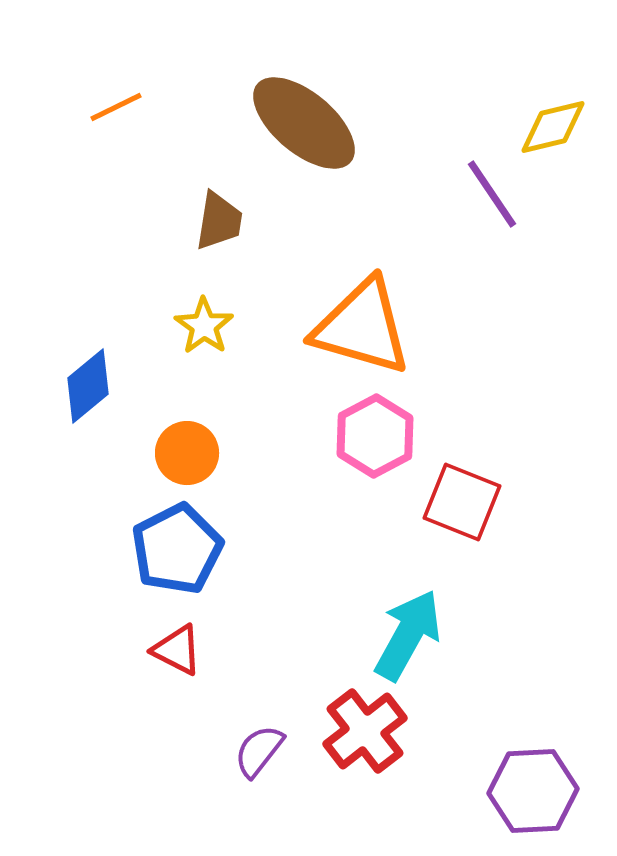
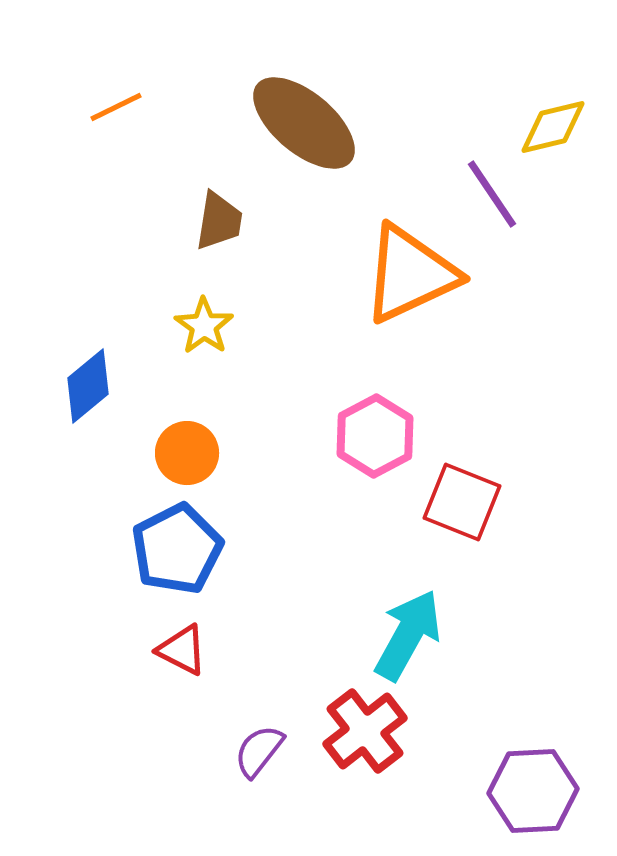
orange triangle: moved 48 px right, 53 px up; rotated 41 degrees counterclockwise
red triangle: moved 5 px right
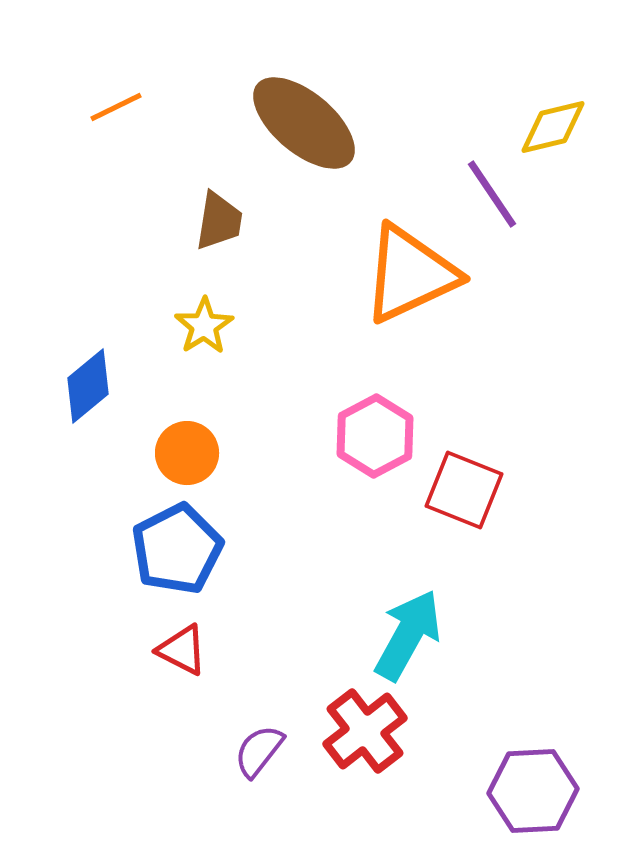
yellow star: rotated 4 degrees clockwise
red square: moved 2 px right, 12 px up
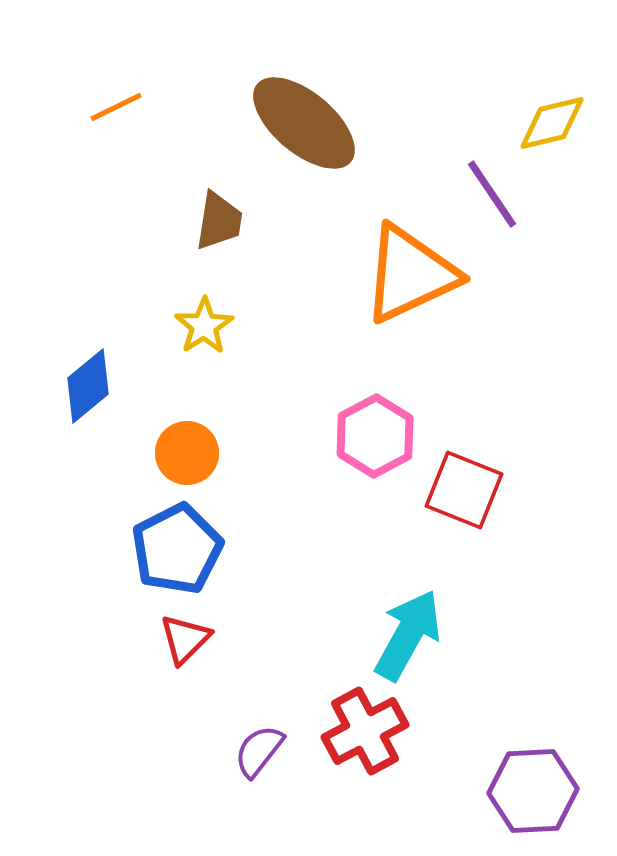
yellow diamond: moved 1 px left, 4 px up
red triangle: moved 3 px right, 11 px up; rotated 48 degrees clockwise
red cross: rotated 10 degrees clockwise
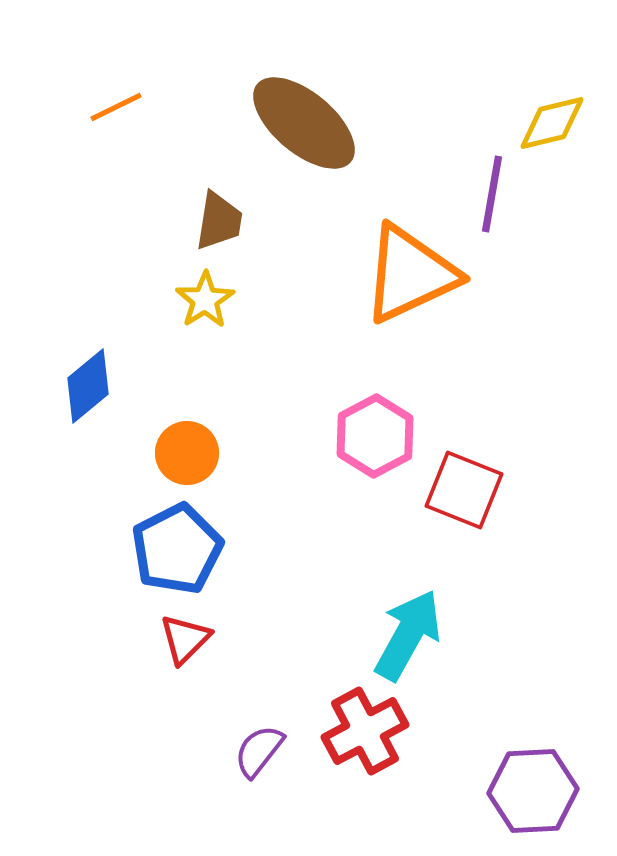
purple line: rotated 44 degrees clockwise
yellow star: moved 1 px right, 26 px up
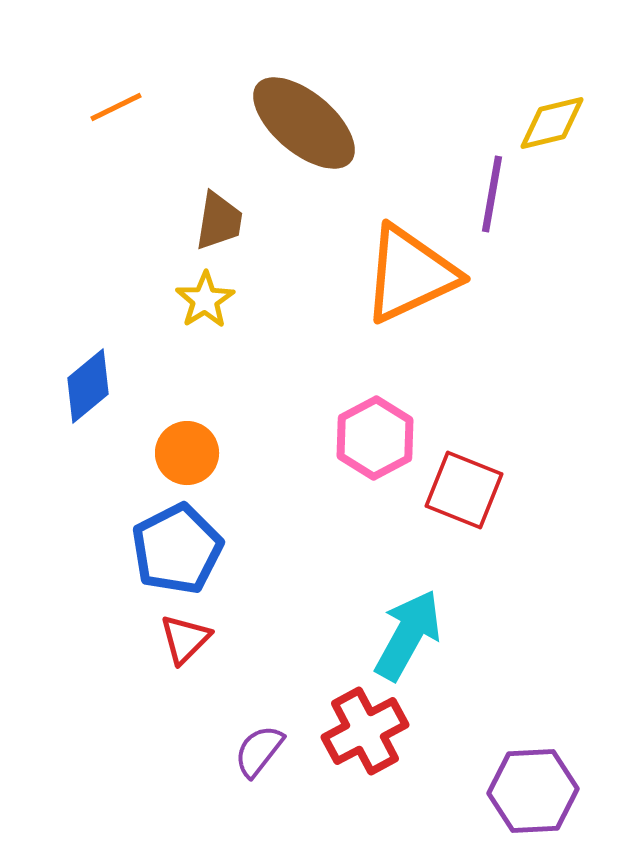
pink hexagon: moved 2 px down
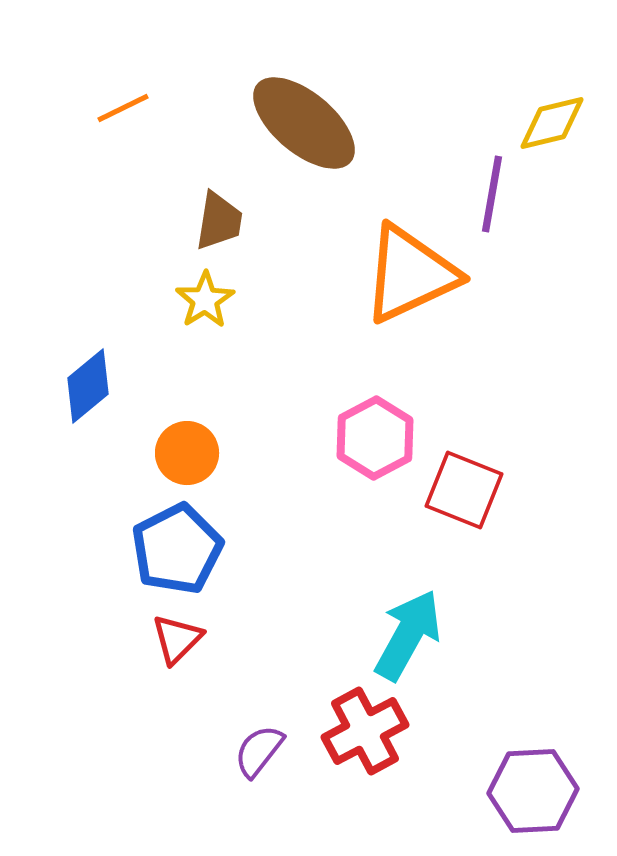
orange line: moved 7 px right, 1 px down
red triangle: moved 8 px left
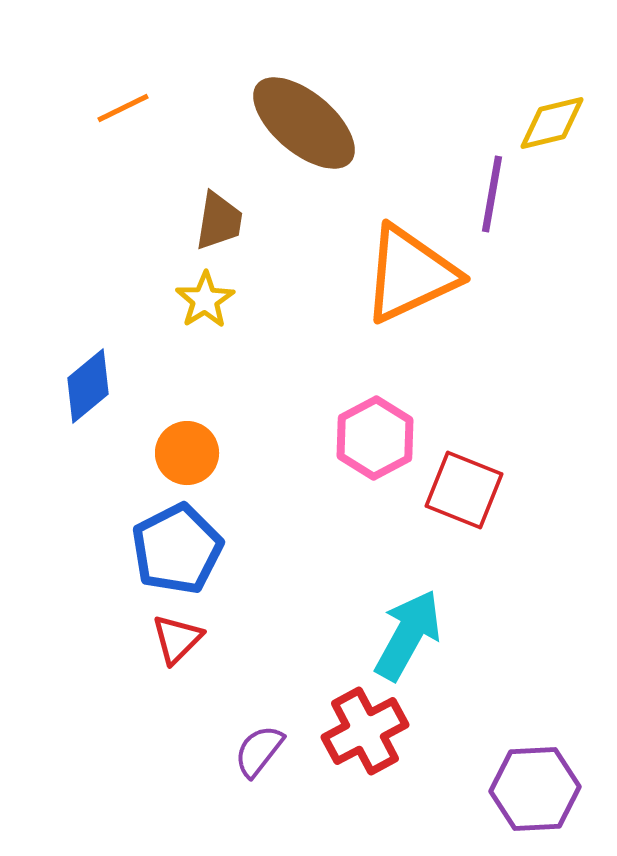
purple hexagon: moved 2 px right, 2 px up
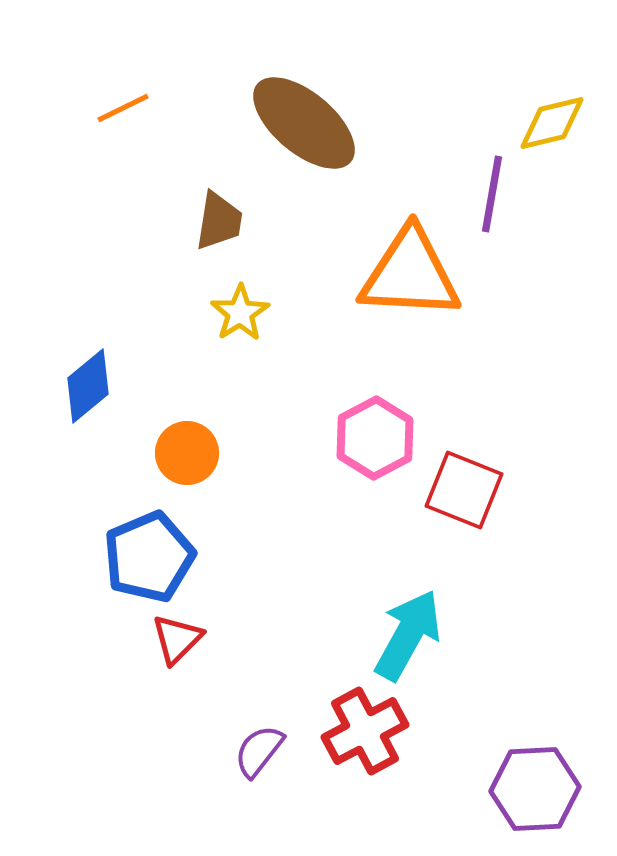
orange triangle: rotated 28 degrees clockwise
yellow star: moved 35 px right, 13 px down
blue pentagon: moved 28 px left, 8 px down; rotated 4 degrees clockwise
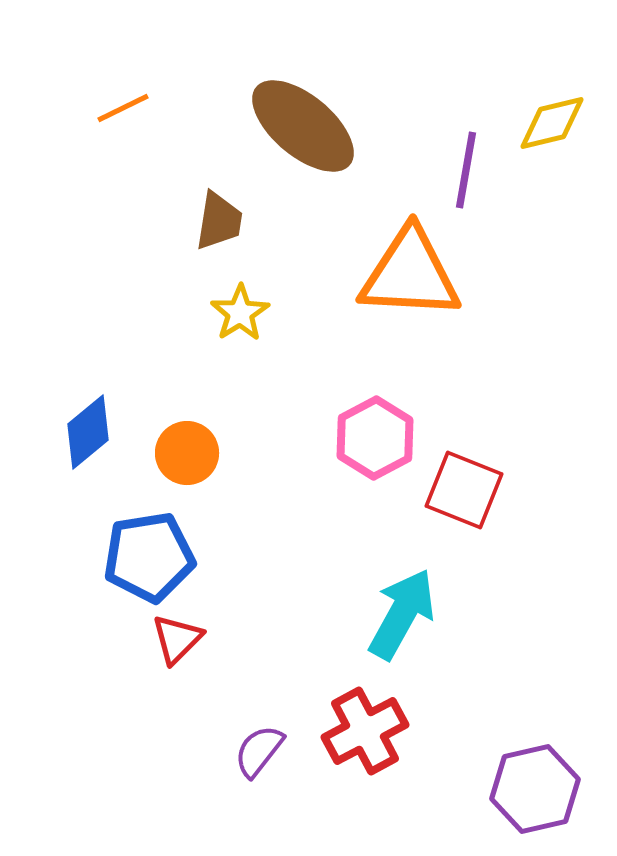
brown ellipse: moved 1 px left, 3 px down
purple line: moved 26 px left, 24 px up
blue diamond: moved 46 px down
blue pentagon: rotated 14 degrees clockwise
cyan arrow: moved 6 px left, 21 px up
purple hexagon: rotated 10 degrees counterclockwise
